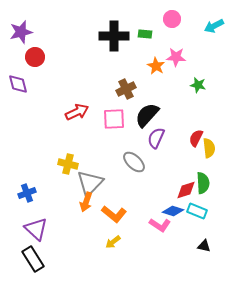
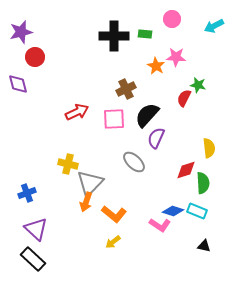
red semicircle: moved 12 px left, 40 px up
red diamond: moved 20 px up
black rectangle: rotated 15 degrees counterclockwise
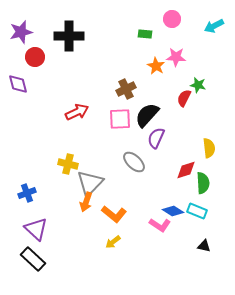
black cross: moved 45 px left
pink square: moved 6 px right
blue diamond: rotated 15 degrees clockwise
